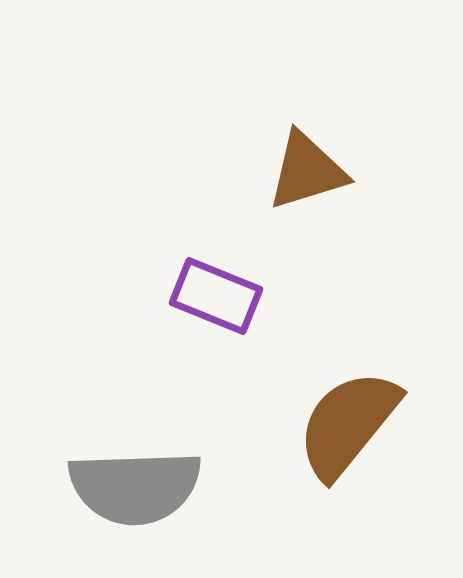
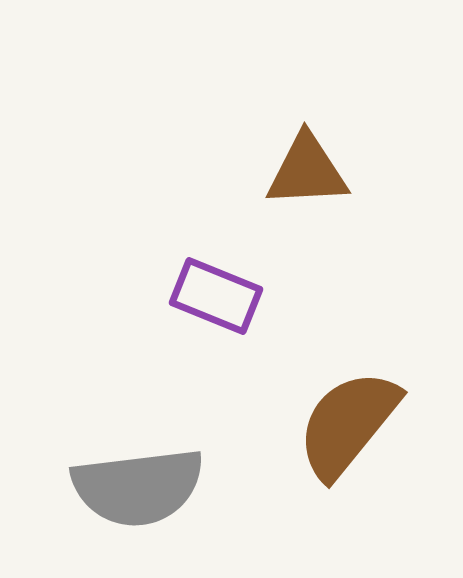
brown triangle: rotated 14 degrees clockwise
gray semicircle: moved 3 px right; rotated 5 degrees counterclockwise
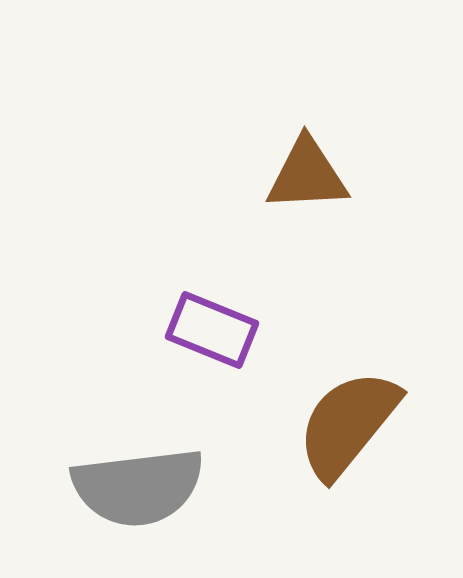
brown triangle: moved 4 px down
purple rectangle: moved 4 px left, 34 px down
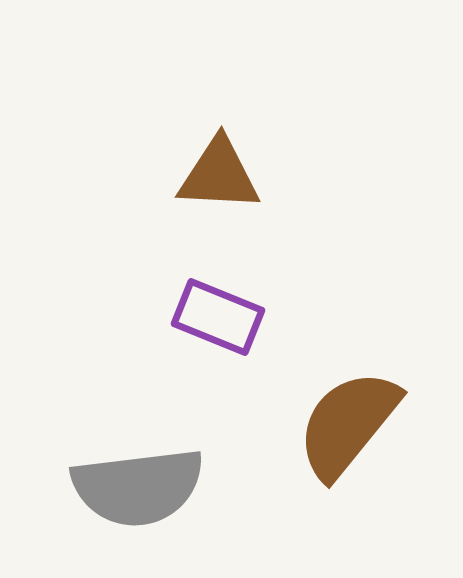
brown triangle: moved 88 px left; rotated 6 degrees clockwise
purple rectangle: moved 6 px right, 13 px up
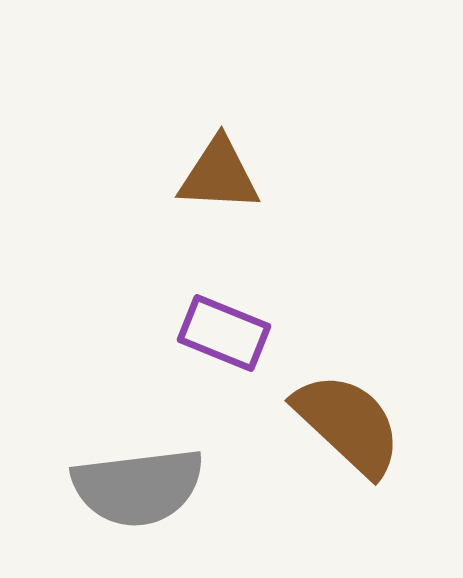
purple rectangle: moved 6 px right, 16 px down
brown semicircle: rotated 94 degrees clockwise
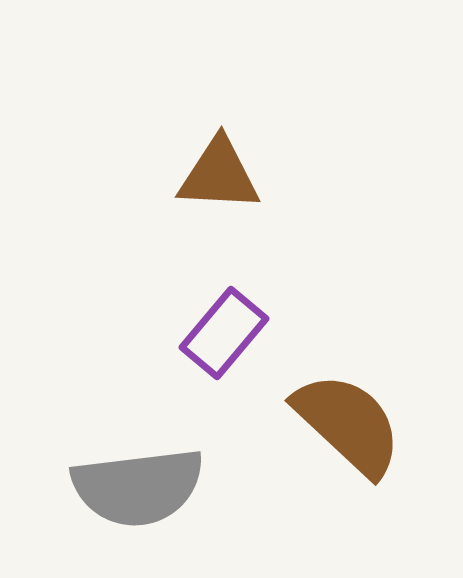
purple rectangle: rotated 72 degrees counterclockwise
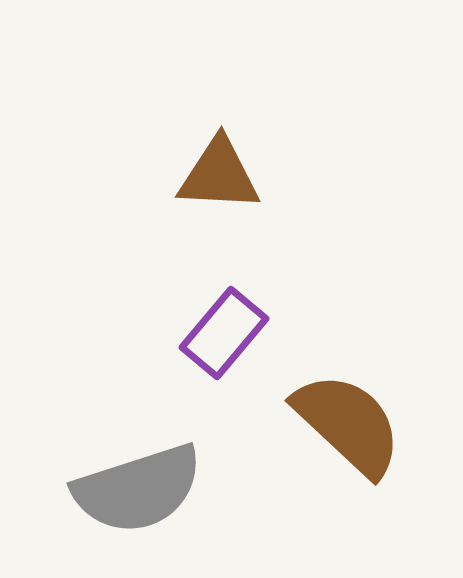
gray semicircle: moved 2 px down; rotated 11 degrees counterclockwise
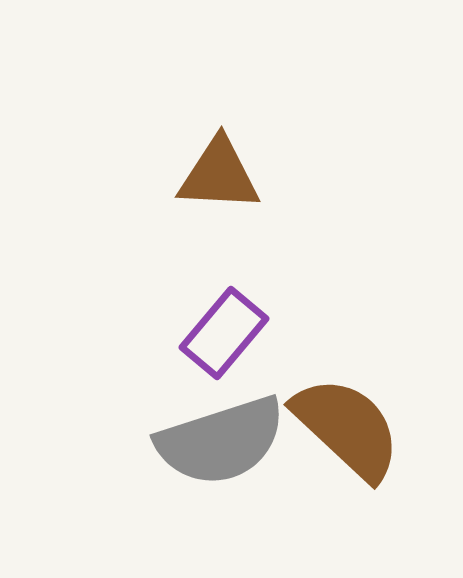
brown semicircle: moved 1 px left, 4 px down
gray semicircle: moved 83 px right, 48 px up
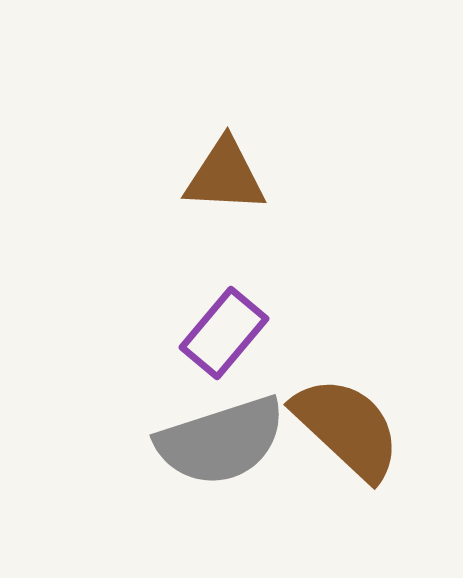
brown triangle: moved 6 px right, 1 px down
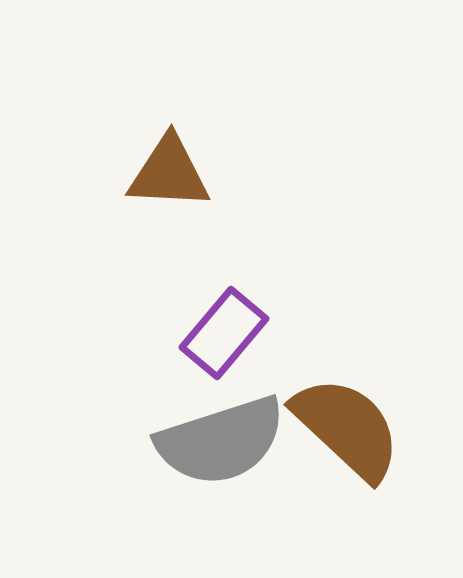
brown triangle: moved 56 px left, 3 px up
